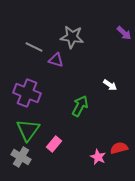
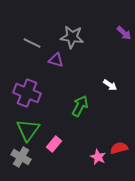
gray line: moved 2 px left, 4 px up
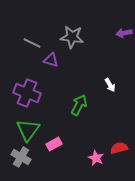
purple arrow: rotated 126 degrees clockwise
purple triangle: moved 5 px left
white arrow: rotated 24 degrees clockwise
green arrow: moved 1 px left, 1 px up
pink rectangle: rotated 21 degrees clockwise
pink star: moved 2 px left, 1 px down
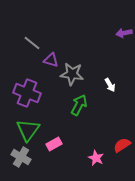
gray star: moved 37 px down
gray line: rotated 12 degrees clockwise
red semicircle: moved 3 px right, 3 px up; rotated 18 degrees counterclockwise
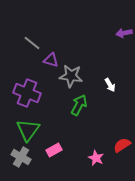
gray star: moved 1 px left, 2 px down
pink rectangle: moved 6 px down
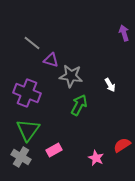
purple arrow: rotated 84 degrees clockwise
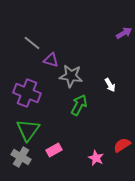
purple arrow: rotated 77 degrees clockwise
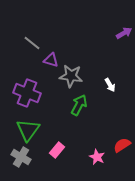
pink rectangle: moved 3 px right; rotated 21 degrees counterclockwise
pink star: moved 1 px right, 1 px up
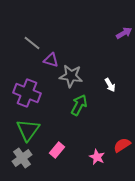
gray cross: moved 1 px right, 1 px down; rotated 24 degrees clockwise
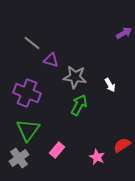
gray star: moved 4 px right, 1 px down
gray cross: moved 3 px left
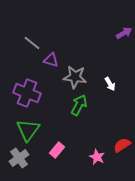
white arrow: moved 1 px up
